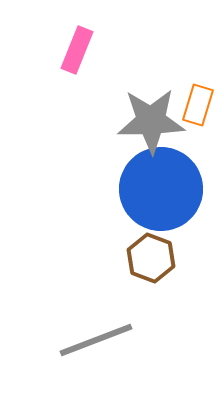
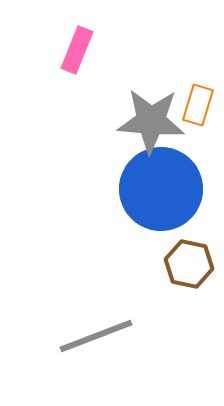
gray star: rotated 6 degrees clockwise
brown hexagon: moved 38 px right, 6 px down; rotated 9 degrees counterclockwise
gray line: moved 4 px up
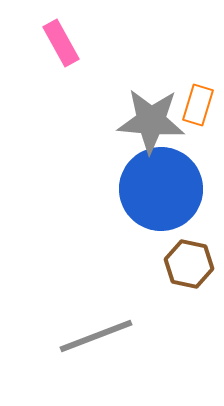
pink rectangle: moved 16 px left, 7 px up; rotated 51 degrees counterclockwise
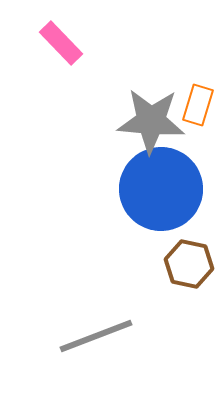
pink rectangle: rotated 15 degrees counterclockwise
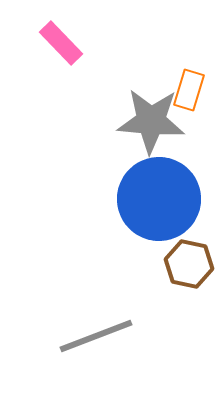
orange rectangle: moved 9 px left, 15 px up
blue circle: moved 2 px left, 10 px down
